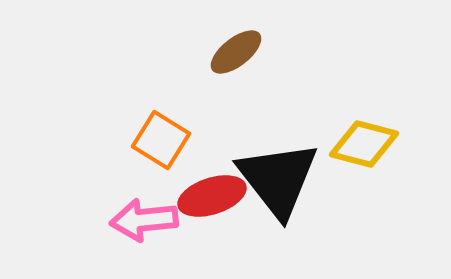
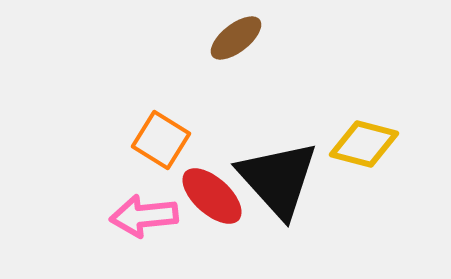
brown ellipse: moved 14 px up
black triangle: rotated 4 degrees counterclockwise
red ellipse: rotated 60 degrees clockwise
pink arrow: moved 4 px up
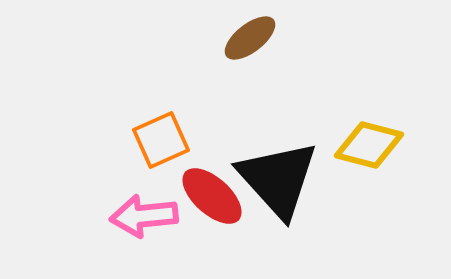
brown ellipse: moved 14 px right
orange square: rotated 34 degrees clockwise
yellow diamond: moved 5 px right, 1 px down
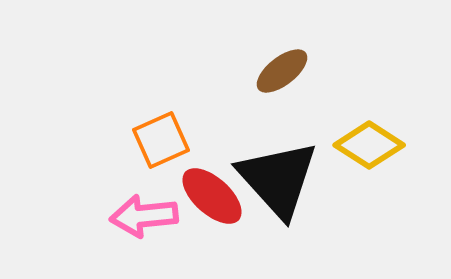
brown ellipse: moved 32 px right, 33 px down
yellow diamond: rotated 18 degrees clockwise
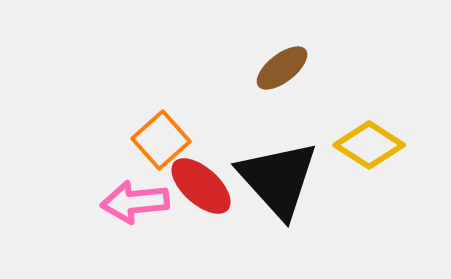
brown ellipse: moved 3 px up
orange square: rotated 18 degrees counterclockwise
red ellipse: moved 11 px left, 10 px up
pink arrow: moved 9 px left, 14 px up
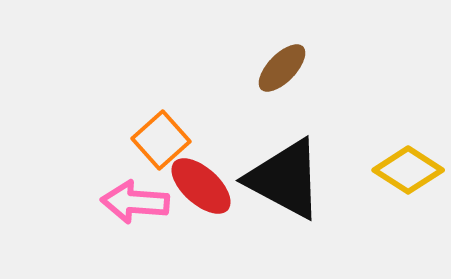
brown ellipse: rotated 8 degrees counterclockwise
yellow diamond: moved 39 px right, 25 px down
black triangle: moved 7 px right; rotated 20 degrees counterclockwise
pink arrow: rotated 10 degrees clockwise
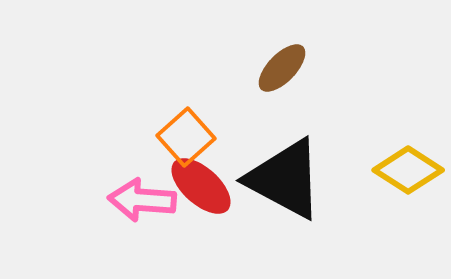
orange square: moved 25 px right, 3 px up
pink arrow: moved 7 px right, 2 px up
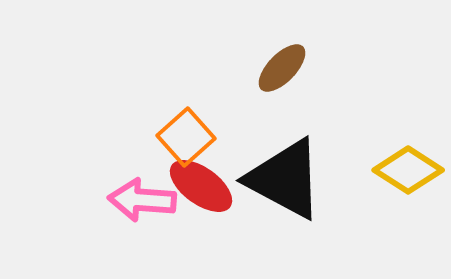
red ellipse: rotated 6 degrees counterclockwise
